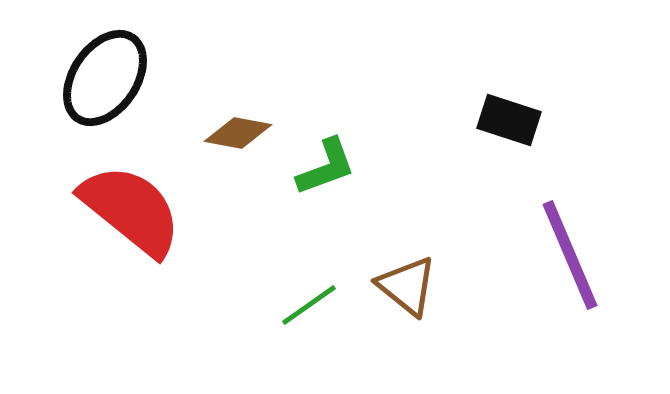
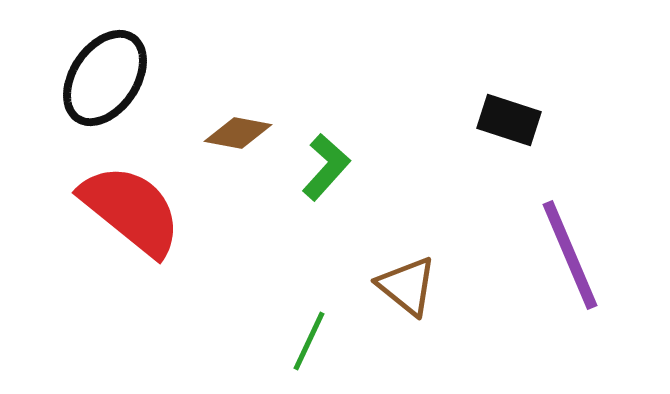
green L-shape: rotated 28 degrees counterclockwise
green line: moved 36 px down; rotated 30 degrees counterclockwise
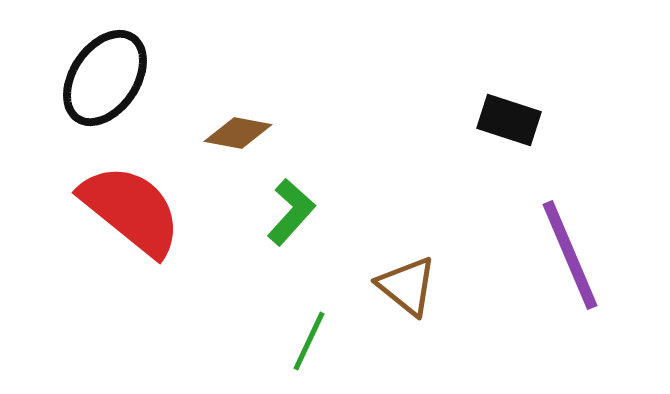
green L-shape: moved 35 px left, 45 px down
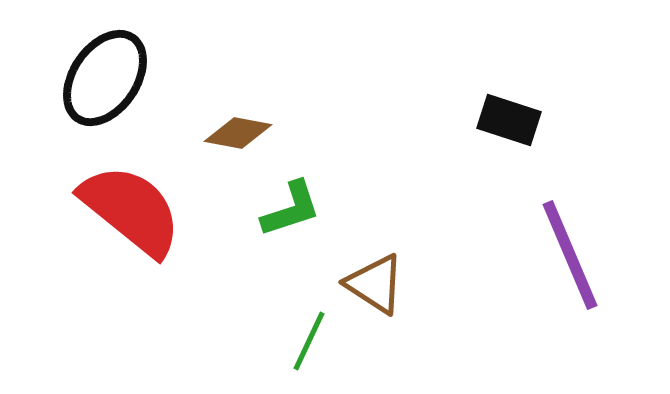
green L-shape: moved 3 px up; rotated 30 degrees clockwise
brown triangle: moved 32 px left, 2 px up; rotated 6 degrees counterclockwise
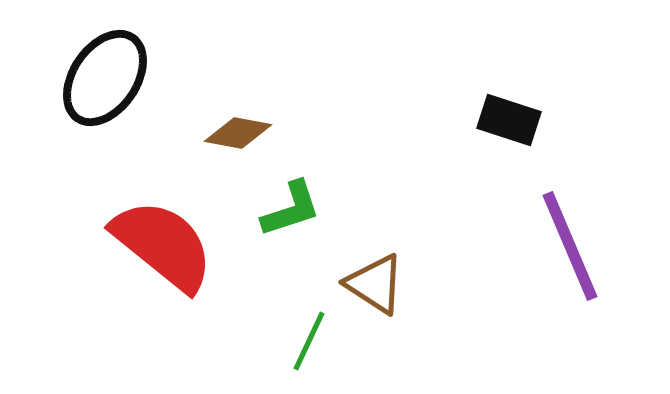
red semicircle: moved 32 px right, 35 px down
purple line: moved 9 px up
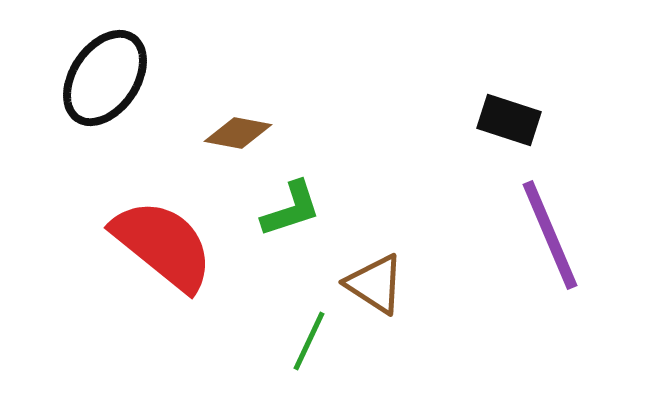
purple line: moved 20 px left, 11 px up
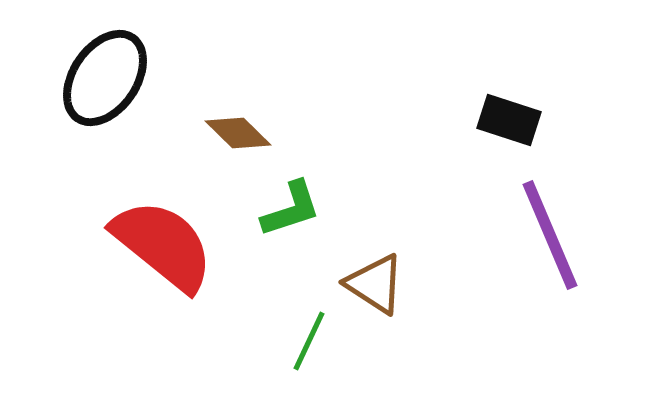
brown diamond: rotated 34 degrees clockwise
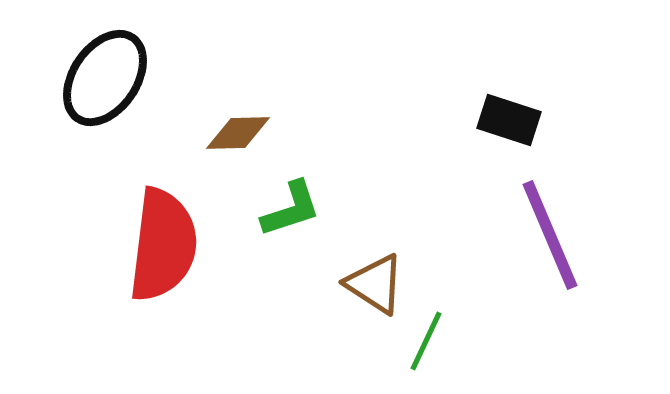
brown diamond: rotated 46 degrees counterclockwise
red semicircle: rotated 58 degrees clockwise
green line: moved 117 px right
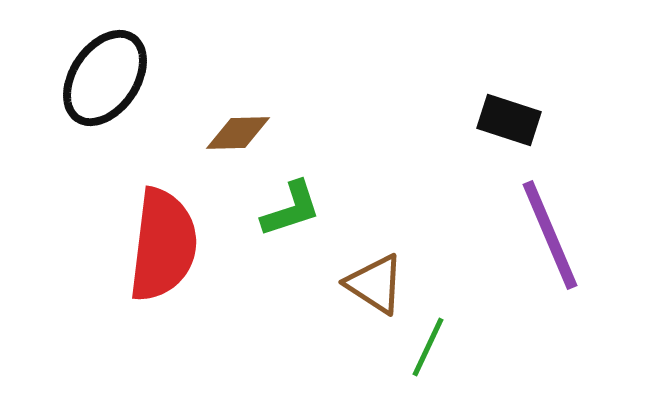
green line: moved 2 px right, 6 px down
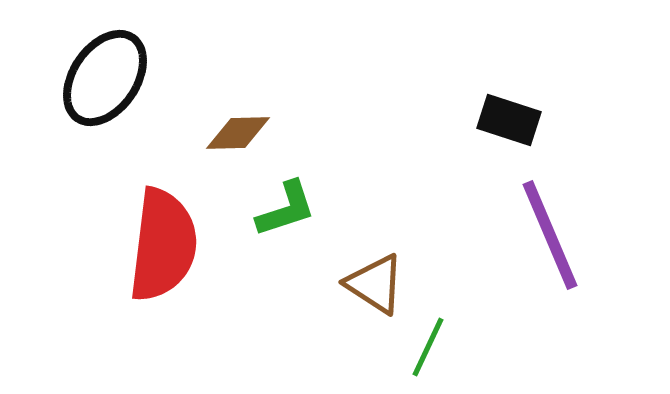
green L-shape: moved 5 px left
